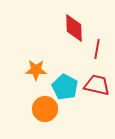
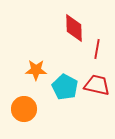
orange circle: moved 21 px left
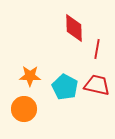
orange star: moved 6 px left, 6 px down
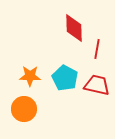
cyan pentagon: moved 9 px up
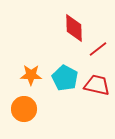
red line: moved 1 px right; rotated 42 degrees clockwise
orange star: moved 1 px right, 1 px up
